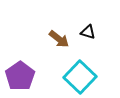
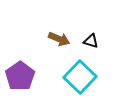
black triangle: moved 3 px right, 9 px down
brown arrow: rotated 15 degrees counterclockwise
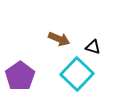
black triangle: moved 2 px right, 6 px down
cyan square: moved 3 px left, 3 px up
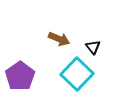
black triangle: rotated 35 degrees clockwise
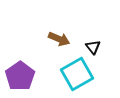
cyan square: rotated 16 degrees clockwise
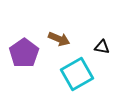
black triangle: moved 9 px right; rotated 42 degrees counterclockwise
purple pentagon: moved 4 px right, 23 px up
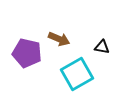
purple pentagon: moved 3 px right; rotated 24 degrees counterclockwise
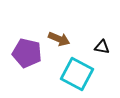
cyan square: rotated 32 degrees counterclockwise
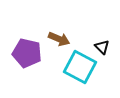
black triangle: rotated 35 degrees clockwise
cyan square: moved 3 px right, 7 px up
